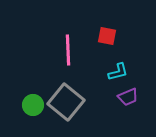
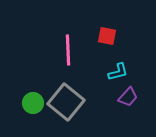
purple trapezoid: rotated 25 degrees counterclockwise
green circle: moved 2 px up
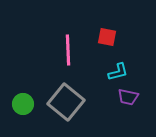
red square: moved 1 px down
purple trapezoid: rotated 60 degrees clockwise
green circle: moved 10 px left, 1 px down
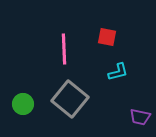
pink line: moved 4 px left, 1 px up
purple trapezoid: moved 12 px right, 20 px down
gray square: moved 4 px right, 3 px up
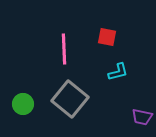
purple trapezoid: moved 2 px right
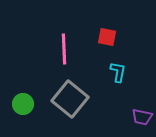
cyan L-shape: rotated 65 degrees counterclockwise
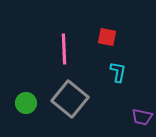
green circle: moved 3 px right, 1 px up
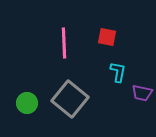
pink line: moved 6 px up
green circle: moved 1 px right
purple trapezoid: moved 24 px up
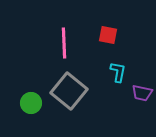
red square: moved 1 px right, 2 px up
gray square: moved 1 px left, 8 px up
green circle: moved 4 px right
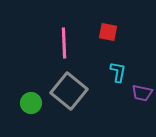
red square: moved 3 px up
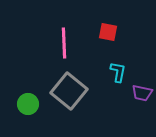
green circle: moved 3 px left, 1 px down
